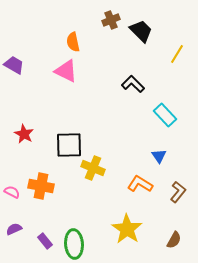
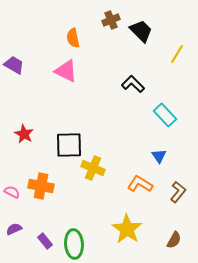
orange semicircle: moved 4 px up
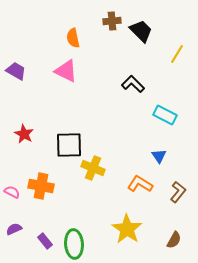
brown cross: moved 1 px right, 1 px down; rotated 18 degrees clockwise
purple trapezoid: moved 2 px right, 6 px down
cyan rectangle: rotated 20 degrees counterclockwise
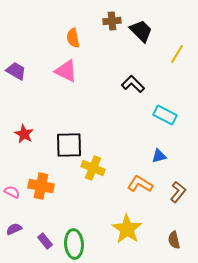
blue triangle: rotated 49 degrees clockwise
brown semicircle: rotated 138 degrees clockwise
